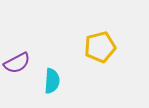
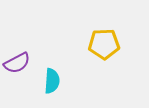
yellow pentagon: moved 4 px right, 3 px up; rotated 12 degrees clockwise
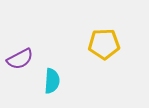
purple semicircle: moved 3 px right, 4 px up
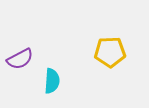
yellow pentagon: moved 6 px right, 8 px down
